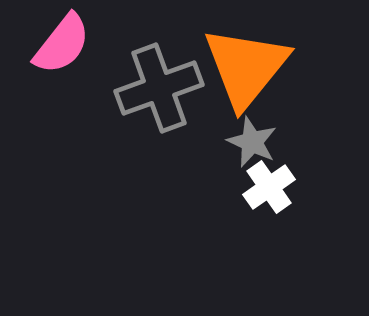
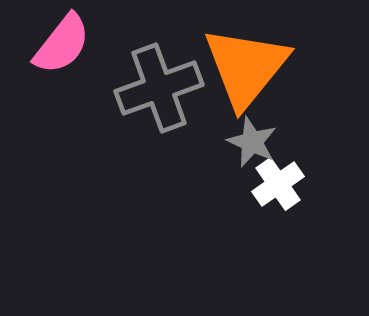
white cross: moved 9 px right, 3 px up
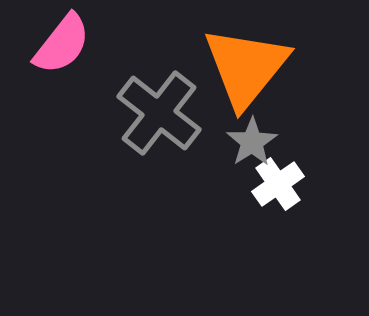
gray cross: moved 25 px down; rotated 32 degrees counterclockwise
gray star: rotated 15 degrees clockwise
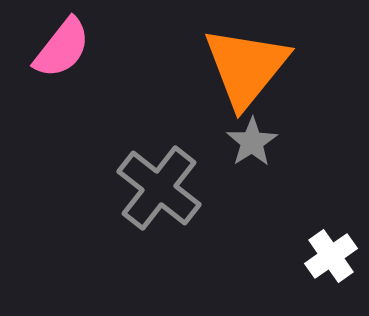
pink semicircle: moved 4 px down
gray cross: moved 75 px down
white cross: moved 53 px right, 72 px down
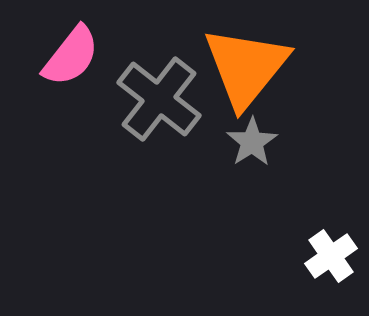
pink semicircle: moved 9 px right, 8 px down
gray cross: moved 89 px up
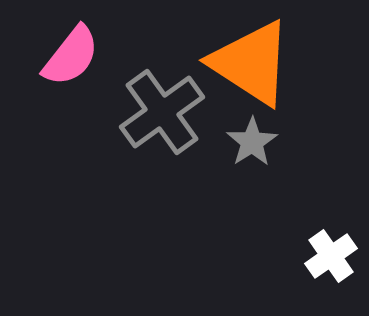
orange triangle: moved 5 px right, 4 px up; rotated 36 degrees counterclockwise
gray cross: moved 3 px right, 13 px down; rotated 16 degrees clockwise
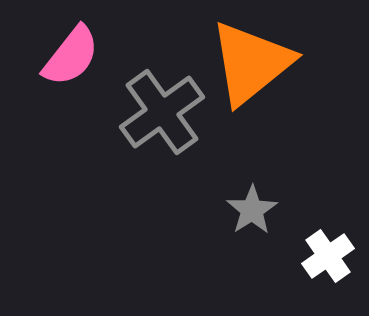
orange triangle: rotated 48 degrees clockwise
gray star: moved 68 px down
white cross: moved 3 px left
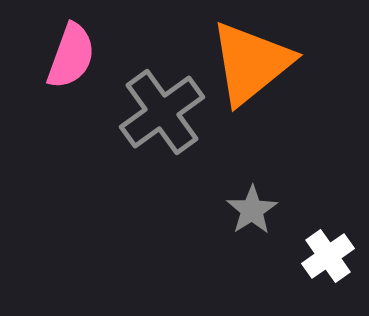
pink semicircle: rotated 18 degrees counterclockwise
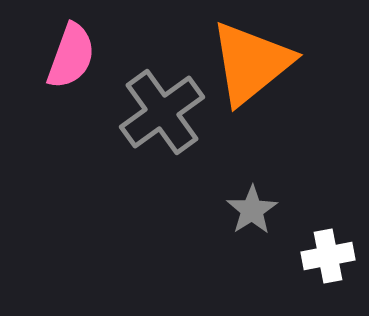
white cross: rotated 24 degrees clockwise
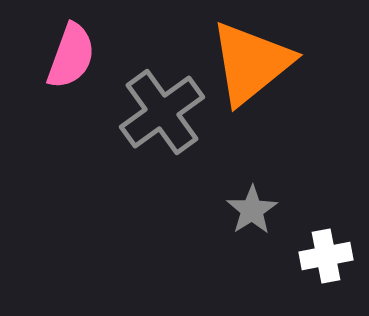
white cross: moved 2 px left
